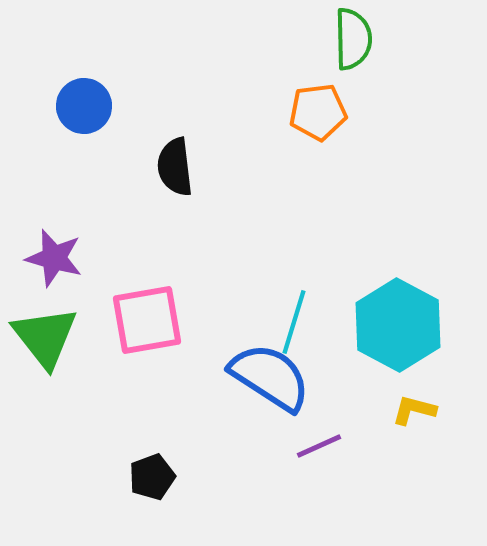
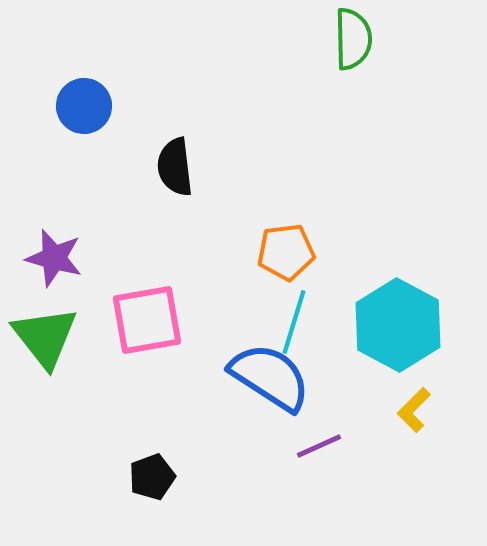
orange pentagon: moved 32 px left, 140 px down
yellow L-shape: rotated 60 degrees counterclockwise
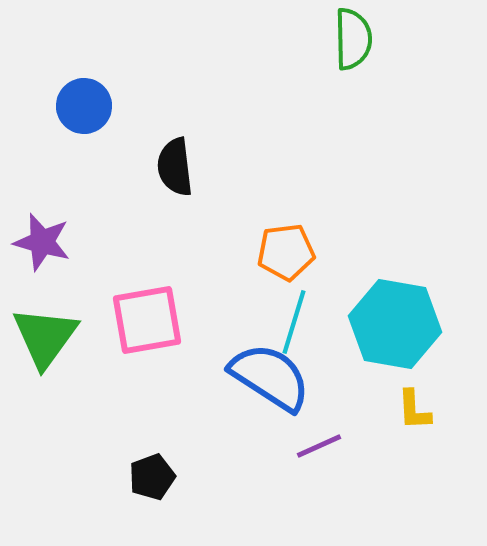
purple star: moved 12 px left, 16 px up
cyan hexagon: moved 3 px left, 1 px up; rotated 18 degrees counterclockwise
green triangle: rotated 14 degrees clockwise
yellow L-shape: rotated 48 degrees counterclockwise
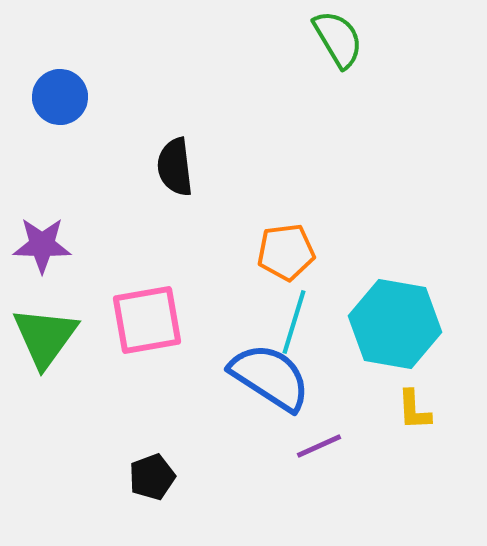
green semicircle: moved 15 px left; rotated 30 degrees counterclockwise
blue circle: moved 24 px left, 9 px up
purple star: moved 3 px down; rotated 14 degrees counterclockwise
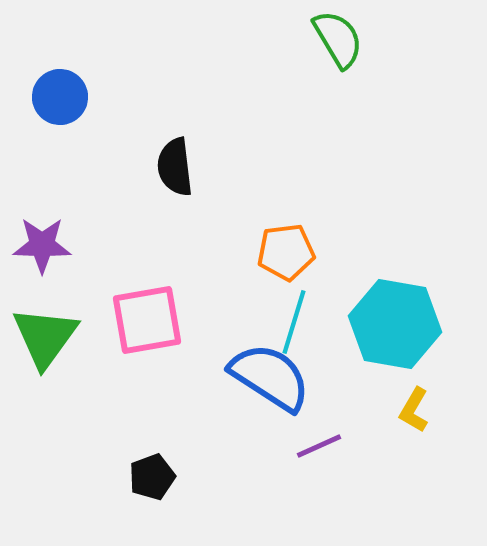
yellow L-shape: rotated 33 degrees clockwise
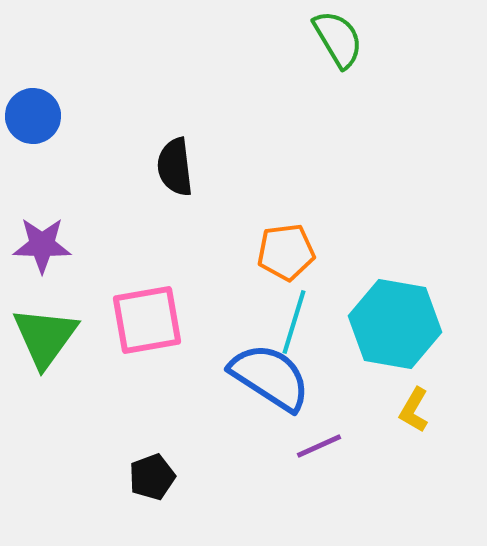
blue circle: moved 27 px left, 19 px down
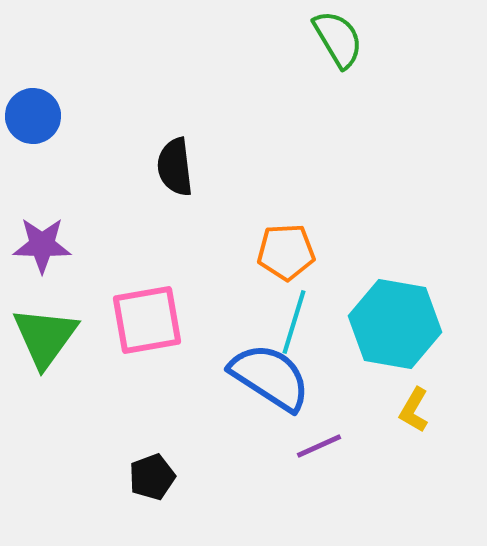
orange pentagon: rotated 4 degrees clockwise
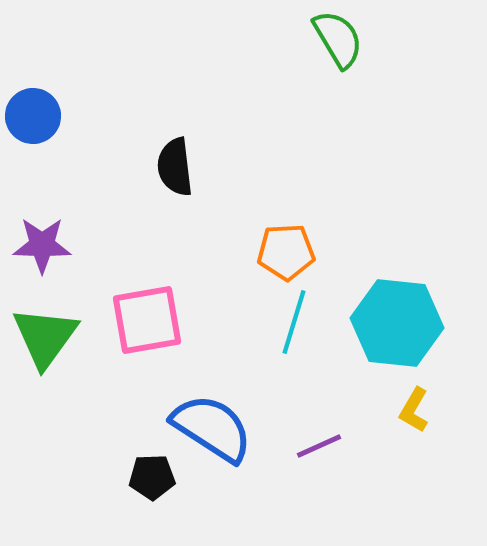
cyan hexagon: moved 2 px right, 1 px up; rotated 4 degrees counterclockwise
blue semicircle: moved 58 px left, 51 px down
black pentagon: rotated 18 degrees clockwise
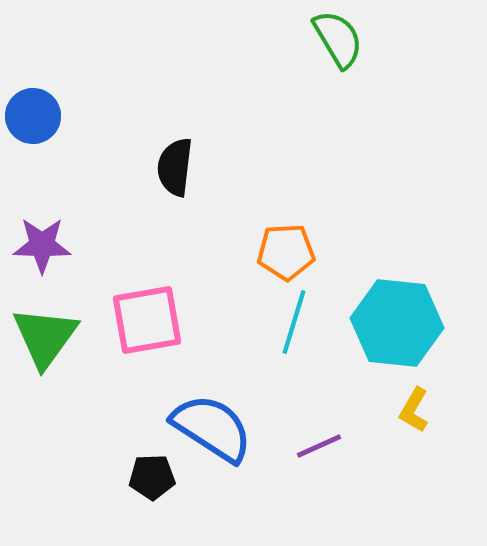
black semicircle: rotated 14 degrees clockwise
